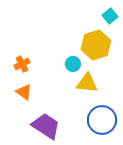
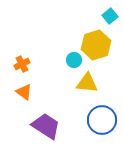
cyan circle: moved 1 px right, 4 px up
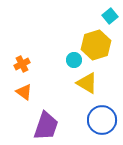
yellow triangle: rotated 25 degrees clockwise
purple trapezoid: rotated 76 degrees clockwise
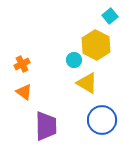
yellow hexagon: rotated 16 degrees counterclockwise
purple trapezoid: rotated 20 degrees counterclockwise
